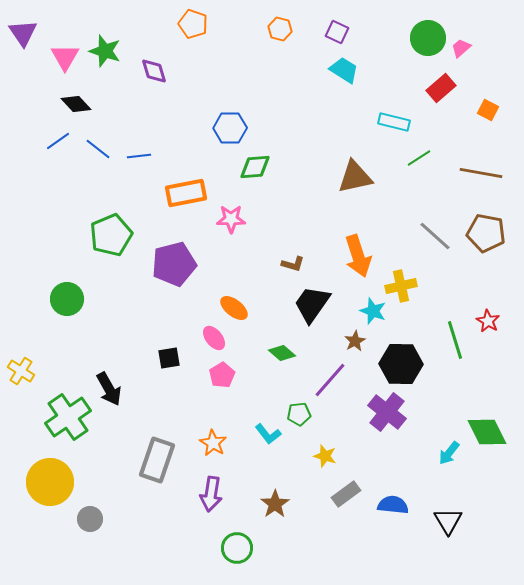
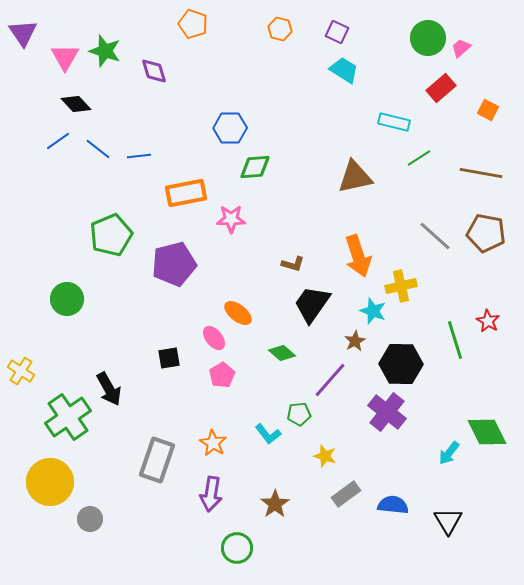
orange ellipse at (234, 308): moved 4 px right, 5 px down
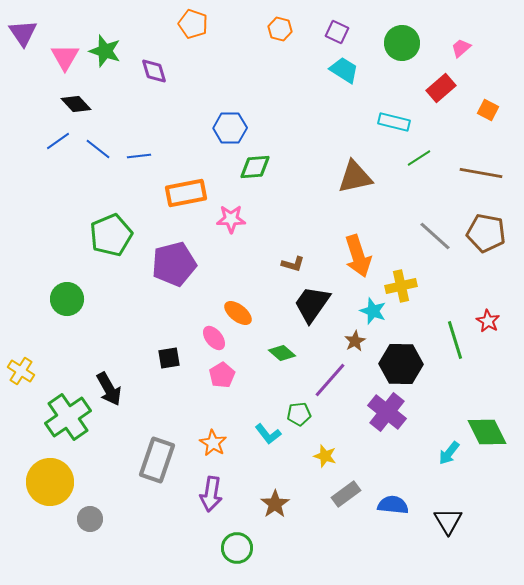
green circle at (428, 38): moved 26 px left, 5 px down
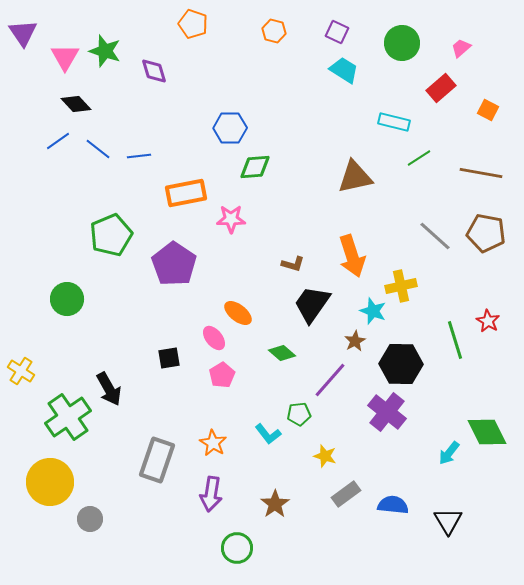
orange hexagon at (280, 29): moved 6 px left, 2 px down
orange arrow at (358, 256): moved 6 px left
purple pentagon at (174, 264): rotated 24 degrees counterclockwise
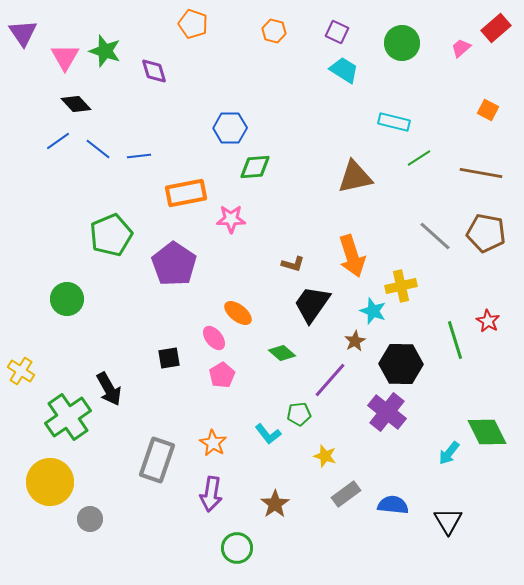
red rectangle at (441, 88): moved 55 px right, 60 px up
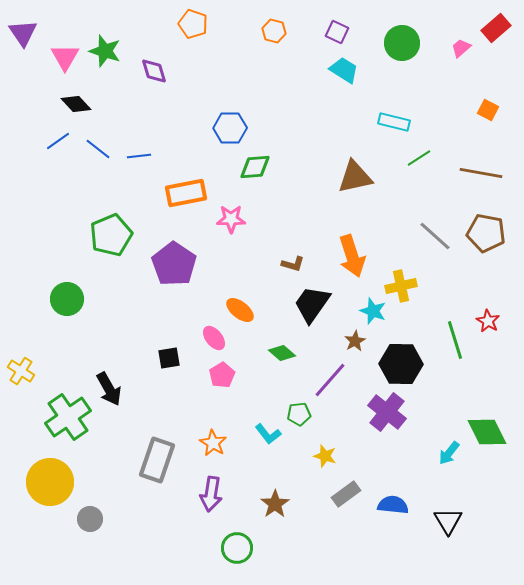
orange ellipse at (238, 313): moved 2 px right, 3 px up
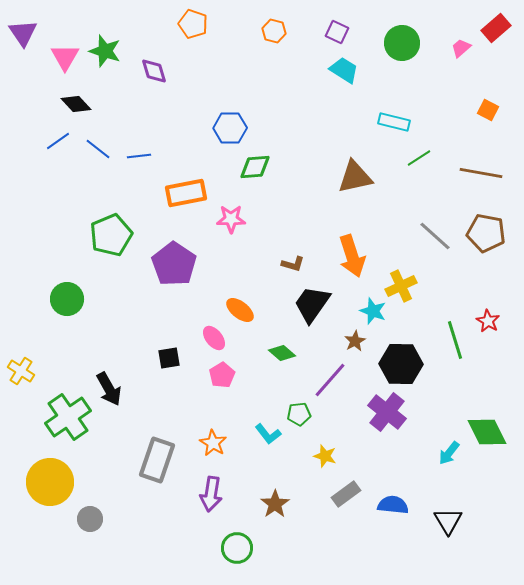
yellow cross at (401, 286): rotated 12 degrees counterclockwise
